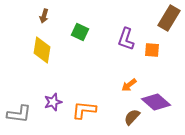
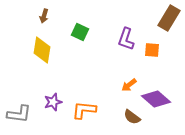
purple diamond: moved 3 px up
brown semicircle: rotated 96 degrees counterclockwise
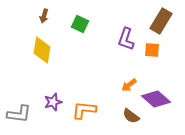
brown rectangle: moved 8 px left, 3 px down
green square: moved 8 px up
brown semicircle: moved 1 px left, 1 px up
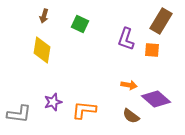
orange arrow: rotated 133 degrees counterclockwise
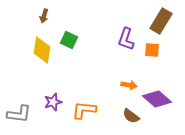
green square: moved 11 px left, 16 px down
purple diamond: moved 1 px right
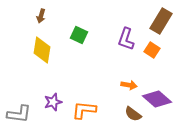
brown arrow: moved 3 px left
green square: moved 10 px right, 5 px up
orange square: rotated 28 degrees clockwise
brown semicircle: moved 2 px right, 2 px up
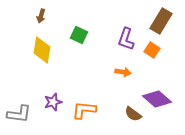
orange arrow: moved 6 px left, 13 px up
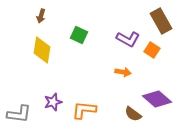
brown rectangle: rotated 60 degrees counterclockwise
purple L-shape: moved 2 px right; rotated 80 degrees counterclockwise
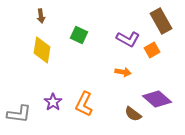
brown arrow: rotated 24 degrees counterclockwise
orange square: rotated 28 degrees clockwise
purple star: rotated 18 degrees counterclockwise
orange L-shape: moved 6 px up; rotated 70 degrees counterclockwise
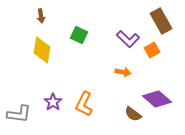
purple L-shape: rotated 15 degrees clockwise
